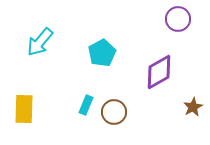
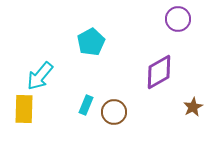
cyan arrow: moved 34 px down
cyan pentagon: moved 11 px left, 11 px up
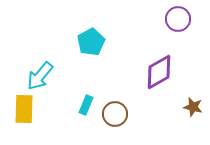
brown star: rotated 30 degrees counterclockwise
brown circle: moved 1 px right, 2 px down
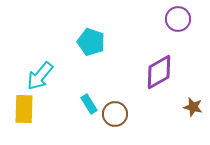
cyan pentagon: rotated 24 degrees counterclockwise
cyan rectangle: moved 3 px right, 1 px up; rotated 54 degrees counterclockwise
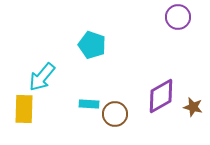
purple circle: moved 2 px up
cyan pentagon: moved 1 px right, 3 px down
purple diamond: moved 2 px right, 24 px down
cyan arrow: moved 2 px right, 1 px down
cyan rectangle: rotated 54 degrees counterclockwise
